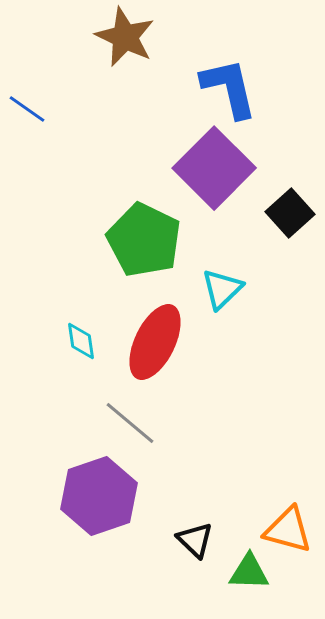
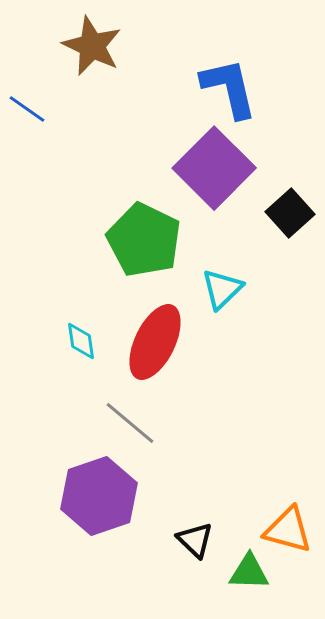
brown star: moved 33 px left, 9 px down
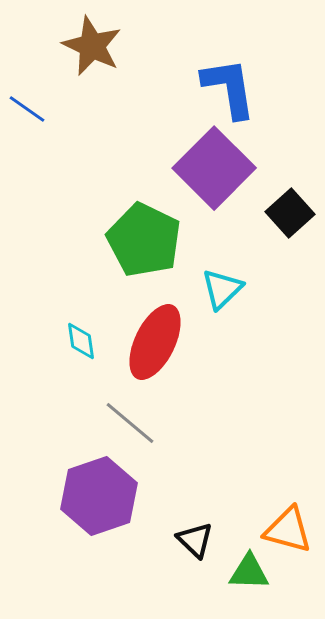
blue L-shape: rotated 4 degrees clockwise
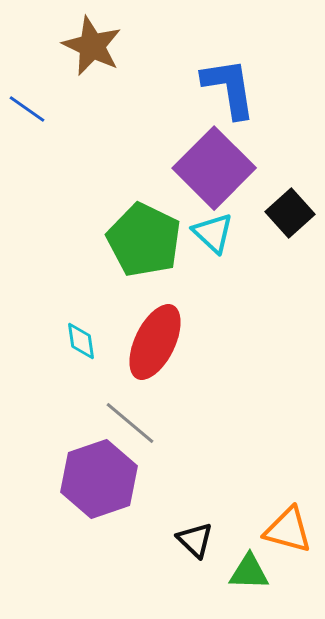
cyan triangle: moved 9 px left, 56 px up; rotated 33 degrees counterclockwise
purple hexagon: moved 17 px up
